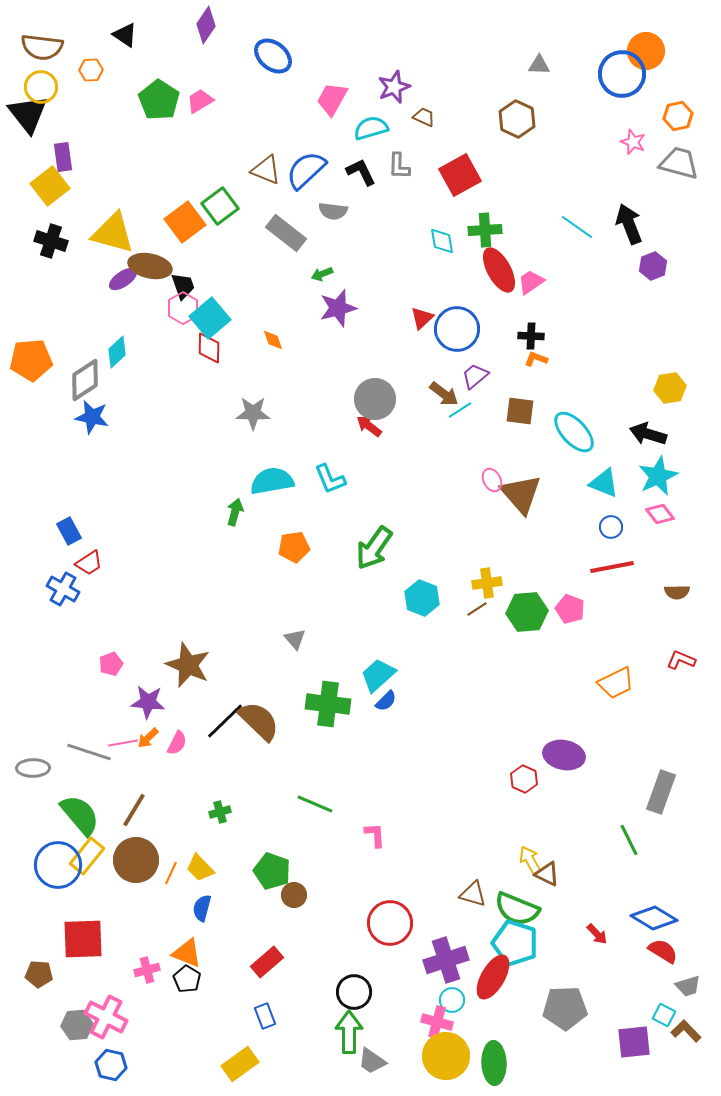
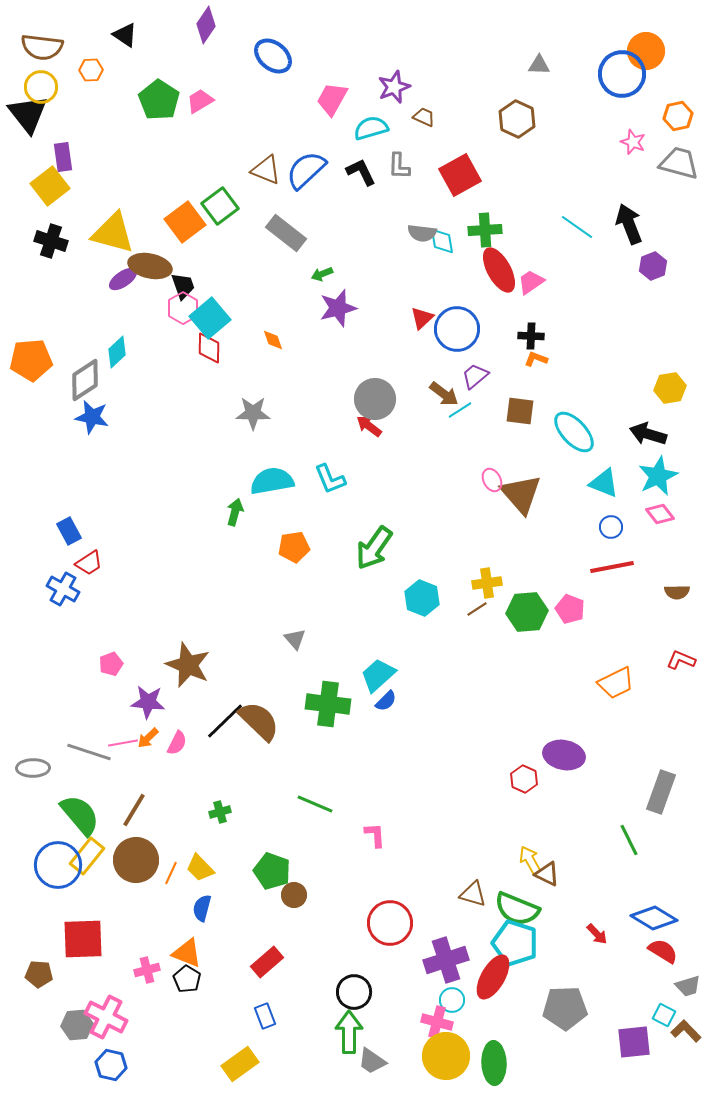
gray semicircle at (333, 211): moved 89 px right, 22 px down
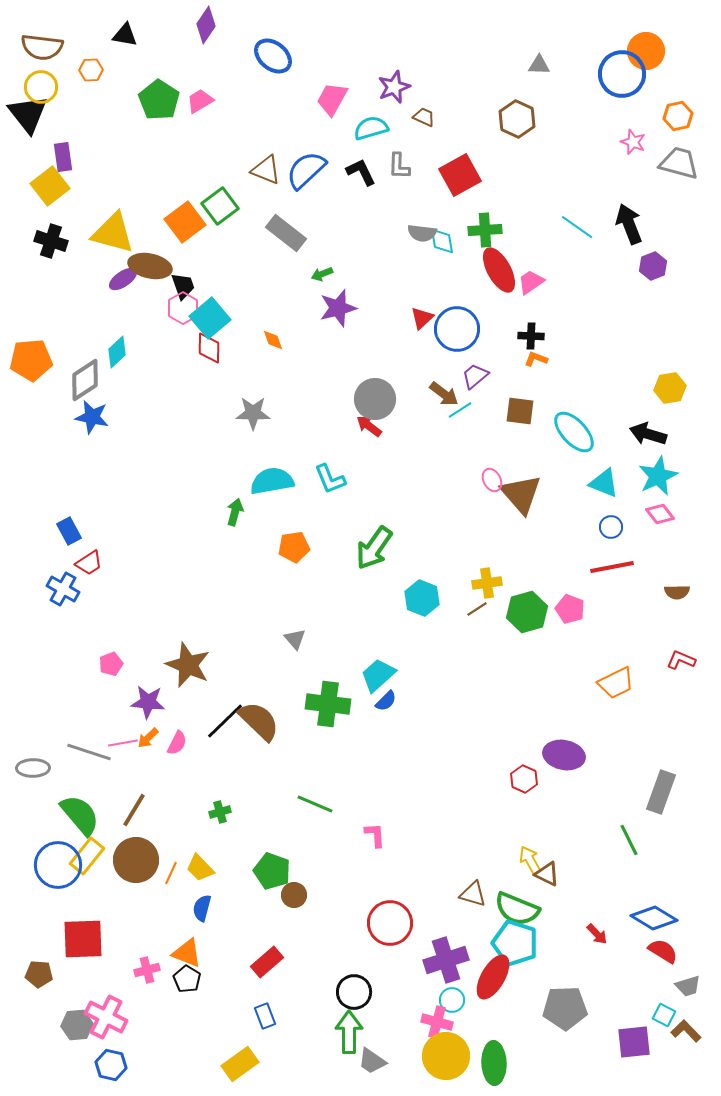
black triangle at (125, 35): rotated 24 degrees counterclockwise
green hexagon at (527, 612): rotated 12 degrees counterclockwise
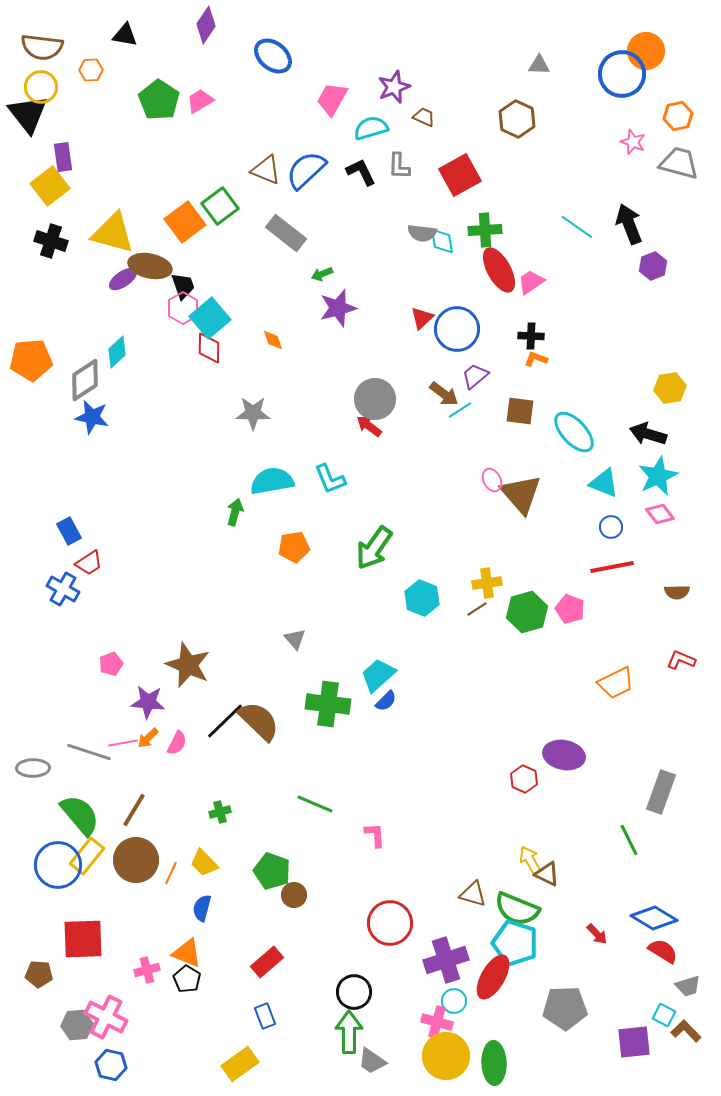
yellow trapezoid at (200, 868): moved 4 px right, 5 px up
cyan circle at (452, 1000): moved 2 px right, 1 px down
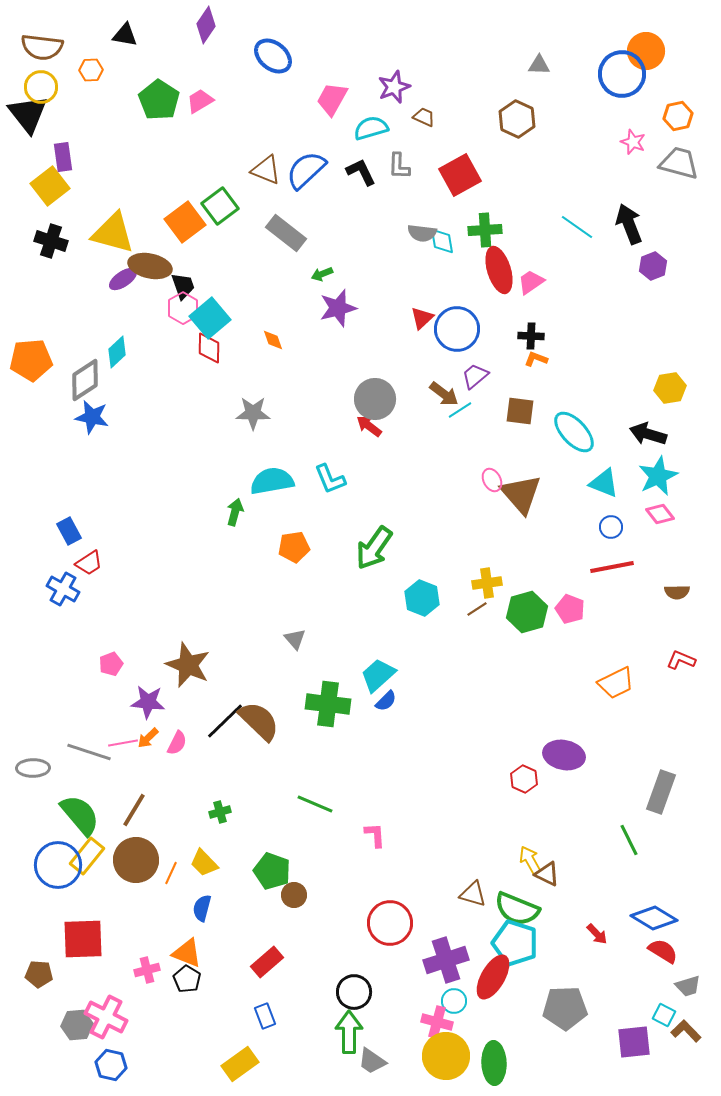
red ellipse at (499, 270): rotated 12 degrees clockwise
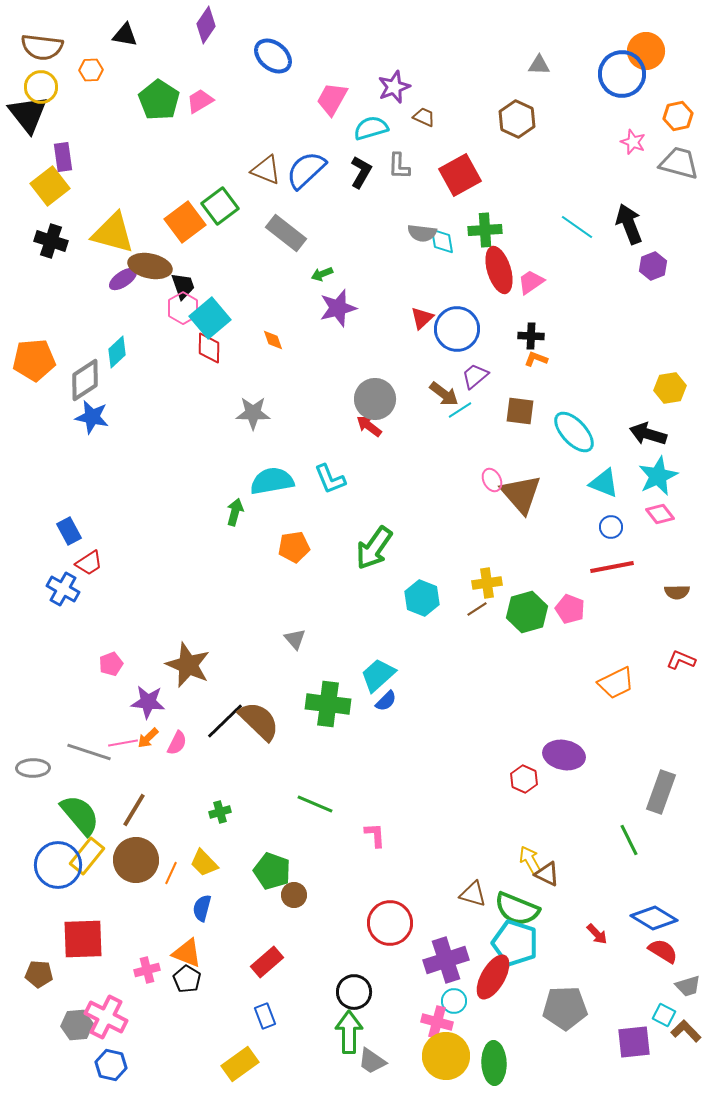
black L-shape at (361, 172): rotated 56 degrees clockwise
orange pentagon at (31, 360): moved 3 px right
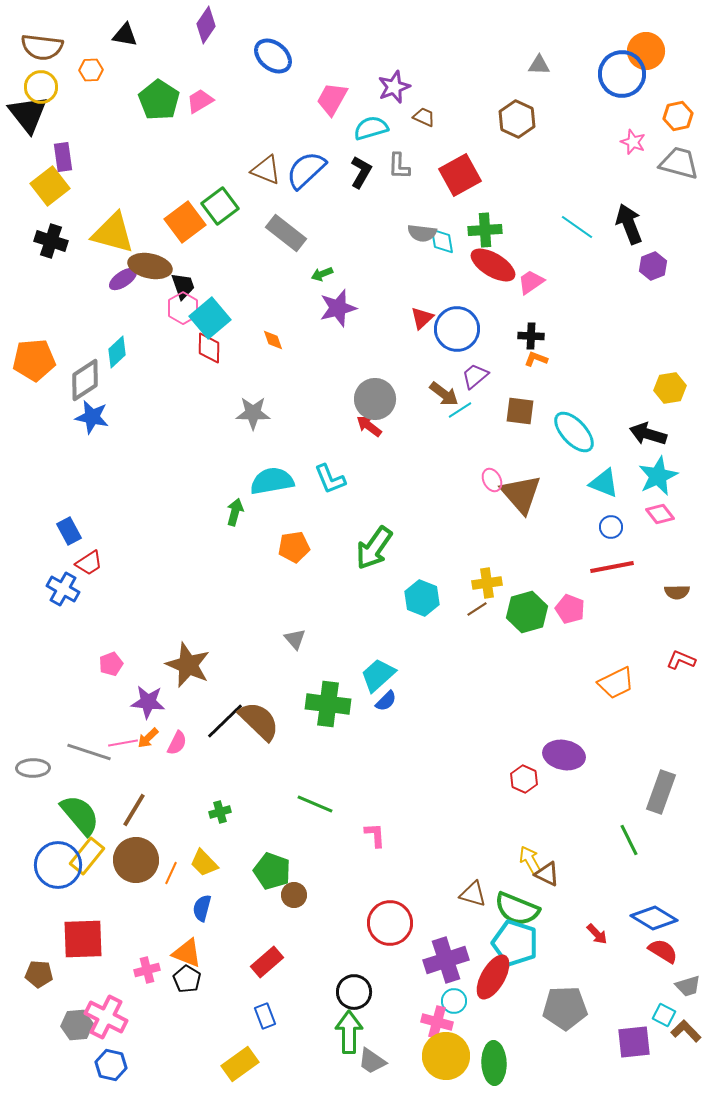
red ellipse at (499, 270): moved 6 px left, 5 px up; rotated 42 degrees counterclockwise
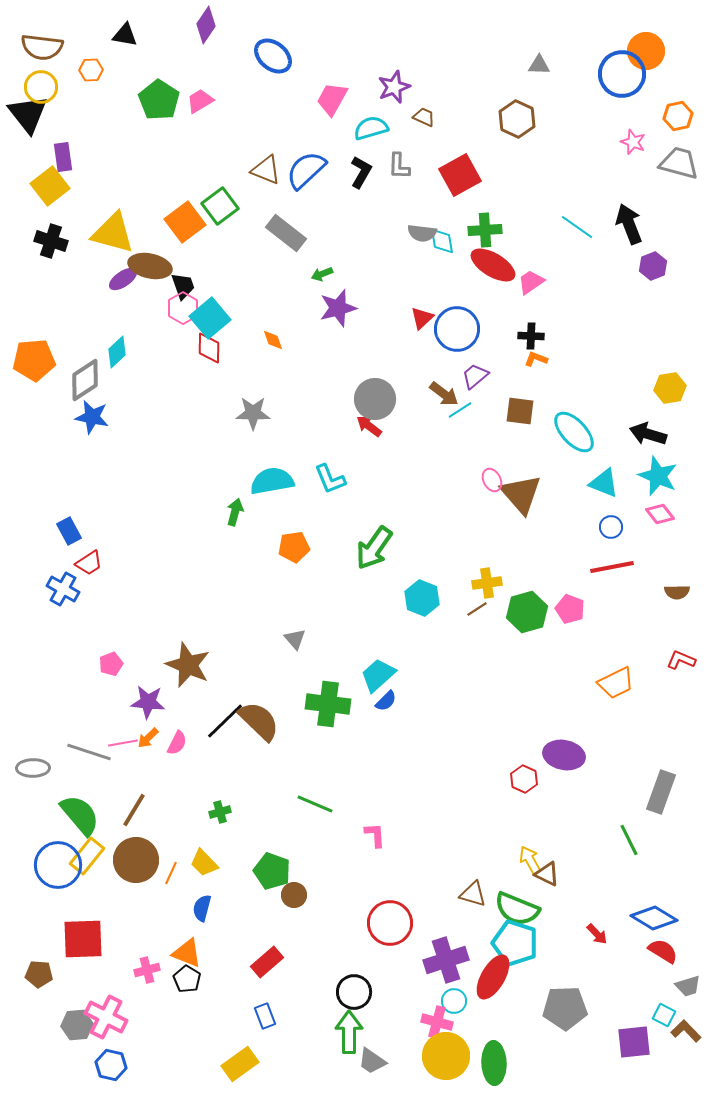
cyan star at (658, 476): rotated 24 degrees counterclockwise
